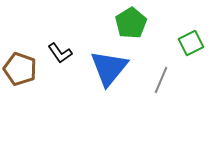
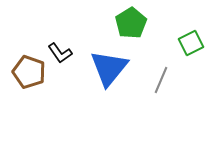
brown pentagon: moved 9 px right, 3 px down
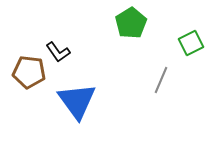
black L-shape: moved 2 px left, 1 px up
blue triangle: moved 32 px left, 33 px down; rotated 15 degrees counterclockwise
brown pentagon: rotated 12 degrees counterclockwise
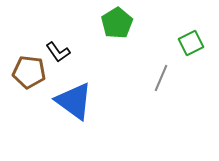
green pentagon: moved 14 px left
gray line: moved 2 px up
blue triangle: moved 3 px left; rotated 18 degrees counterclockwise
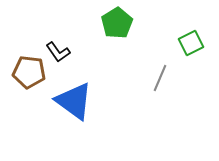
gray line: moved 1 px left
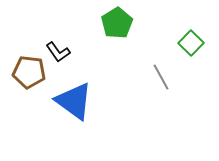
green square: rotated 20 degrees counterclockwise
gray line: moved 1 px right, 1 px up; rotated 52 degrees counterclockwise
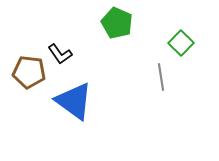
green pentagon: rotated 16 degrees counterclockwise
green square: moved 10 px left
black L-shape: moved 2 px right, 2 px down
gray line: rotated 20 degrees clockwise
